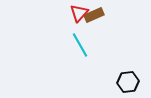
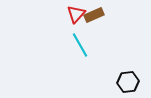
red triangle: moved 3 px left, 1 px down
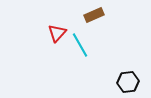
red triangle: moved 19 px left, 19 px down
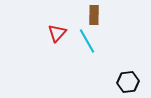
brown rectangle: rotated 66 degrees counterclockwise
cyan line: moved 7 px right, 4 px up
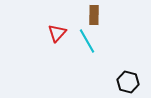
black hexagon: rotated 20 degrees clockwise
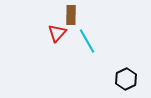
brown rectangle: moved 23 px left
black hexagon: moved 2 px left, 3 px up; rotated 20 degrees clockwise
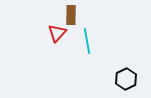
cyan line: rotated 20 degrees clockwise
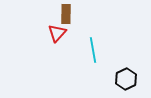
brown rectangle: moved 5 px left, 1 px up
cyan line: moved 6 px right, 9 px down
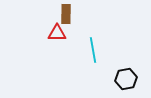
red triangle: rotated 48 degrees clockwise
black hexagon: rotated 15 degrees clockwise
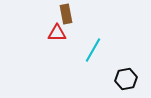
brown rectangle: rotated 12 degrees counterclockwise
cyan line: rotated 40 degrees clockwise
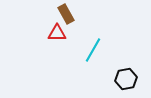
brown rectangle: rotated 18 degrees counterclockwise
